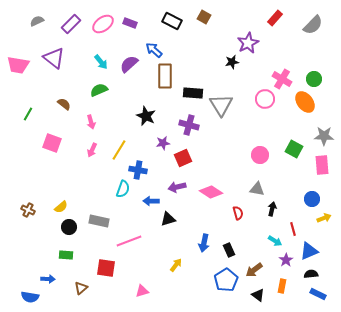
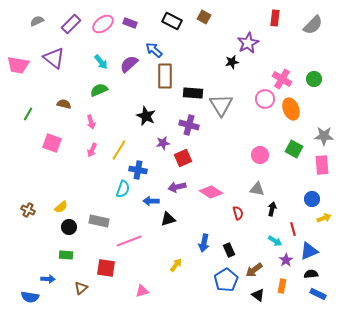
red rectangle at (275, 18): rotated 35 degrees counterclockwise
orange ellipse at (305, 102): moved 14 px left, 7 px down; rotated 15 degrees clockwise
brown semicircle at (64, 104): rotated 24 degrees counterclockwise
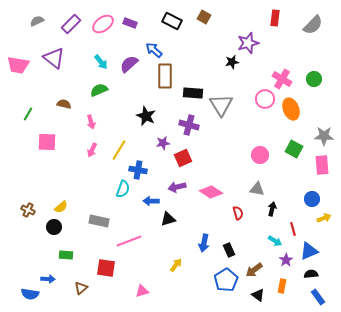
purple star at (248, 43): rotated 10 degrees clockwise
pink square at (52, 143): moved 5 px left, 1 px up; rotated 18 degrees counterclockwise
black circle at (69, 227): moved 15 px left
blue rectangle at (318, 294): moved 3 px down; rotated 28 degrees clockwise
blue semicircle at (30, 297): moved 3 px up
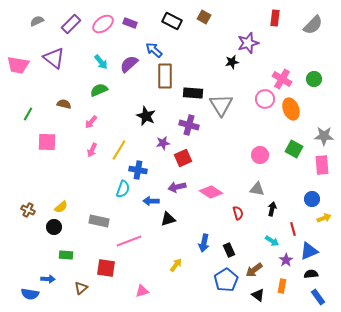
pink arrow at (91, 122): rotated 56 degrees clockwise
cyan arrow at (275, 241): moved 3 px left
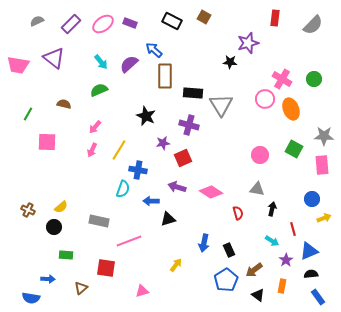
black star at (232, 62): moved 2 px left; rotated 16 degrees clockwise
pink arrow at (91, 122): moved 4 px right, 5 px down
purple arrow at (177, 187): rotated 30 degrees clockwise
blue semicircle at (30, 294): moved 1 px right, 4 px down
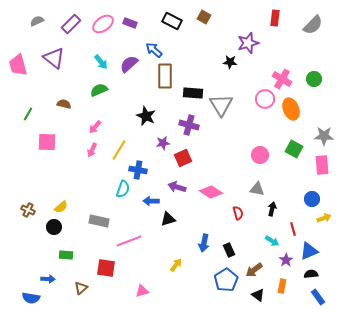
pink trapezoid at (18, 65): rotated 65 degrees clockwise
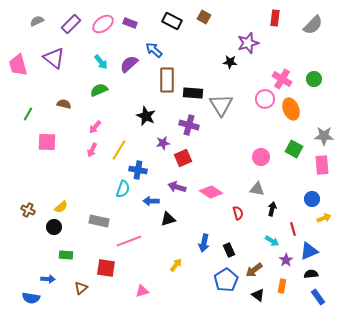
brown rectangle at (165, 76): moved 2 px right, 4 px down
pink circle at (260, 155): moved 1 px right, 2 px down
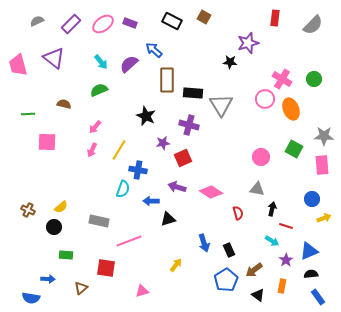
green line at (28, 114): rotated 56 degrees clockwise
red line at (293, 229): moved 7 px left, 3 px up; rotated 56 degrees counterclockwise
blue arrow at (204, 243): rotated 30 degrees counterclockwise
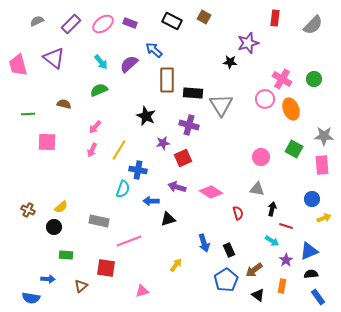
brown triangle at (81, 288): moved 2 px up
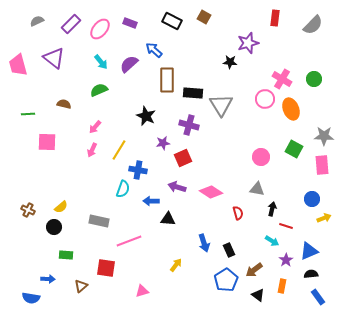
pink ellipse at (103, 24): moved 3 px left, 5 px down; rotated 15 degrees counterclockwise
black triangle at (168, 219): rotated 21 degrees clockwise
